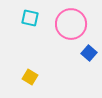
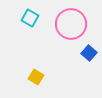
cyan square: rotated 18 degrees clockwise
yellow square: moved 6 px right
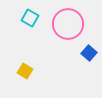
pink circle: moved 3 px left
yellow square: moved 11 px left, 6 px up
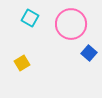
pink circle: moved 3 px right
yellow square: moved 3 px left, 8 px up; rotated 28 degrees clockwise
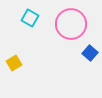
blue square: moved 1 px right
yellow square: moved 8 px left
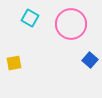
blue square: moved 7 px down
yellow square: rotated 21 degrees clockwise
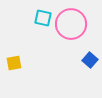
cyan square: moved 13 px right; rotated 18 degrees counterclockwise
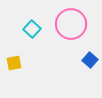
cyan square: moved 11 px left, 11 px down; rotated 30 degrees clockwise
